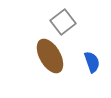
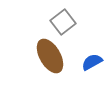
blue semicircle: rotated 100 degrees counterclockwise
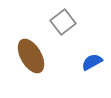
brown ellipse: moved 19 px left
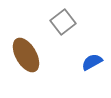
brown ellipse: moved 5 px left, 1 px up
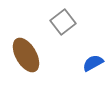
blue semicircle: moved 1 px right, 1 px down
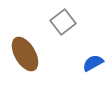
brown ellipse: moved 1 px left, 1 px up
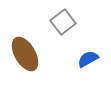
blue semicircle: moved 5 px left, 4 px up
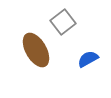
brown ellipse: moved 11 px right, 4 px up
